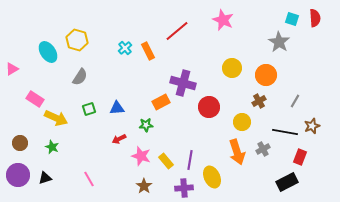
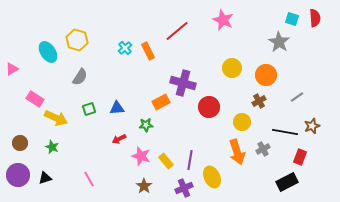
gray line at (295, 101): moved 2 px right, 4 px up; rotated 24 degrees clockwise
purple cross at (184, 188): rotated 18 degrees counterclockwise
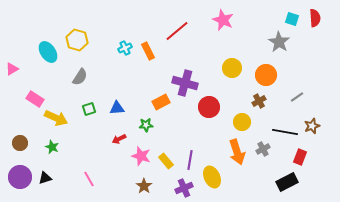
cyan cross at (125, 48): rotated 16 degrees clockwise
purple cross at (183, 83): moved 2 px right
purple circle at (18, 175): moved 2 px right, 2 px down
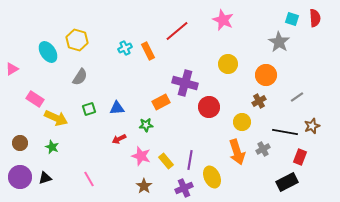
yellow circle at (232, 68): moved 4 px left, 4 px up
